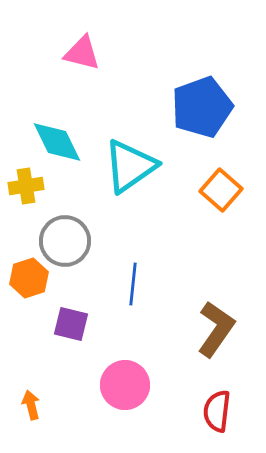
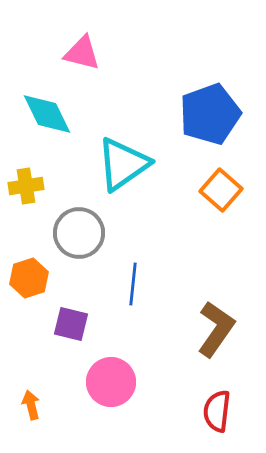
blue pentagon: moved 8 px right, 7 px down
cyan diamond: moved 10 px left, 28 px up
cyan triangle: moved 7 px left, 2 px up
gray circle: moved 14 px right, 8 px up
pink circle: moved 14 px left, 3 px up
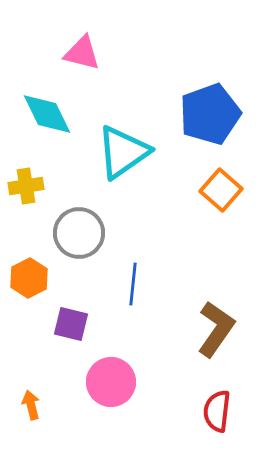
cyan triangle: moved 12 px up
orange hexagon: rotated 9 degrees counterclockwise
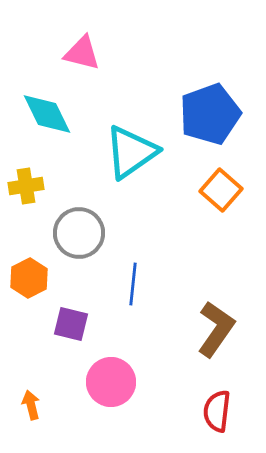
cyan triangle: moved 8 px right
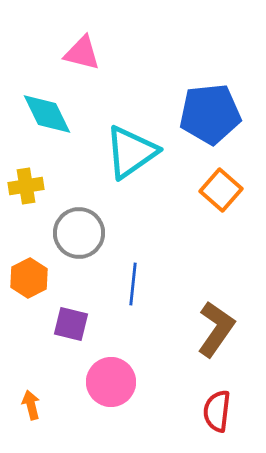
blue pentagon: rotated 14 degrees clockwise
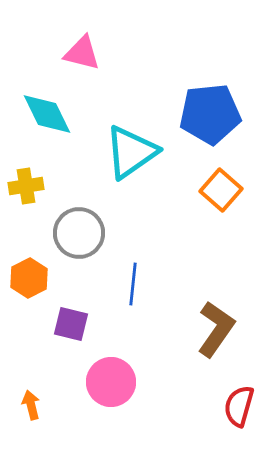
red semicircle: moved 22 px right, 5 px up; rotated 9 degrees clockwise
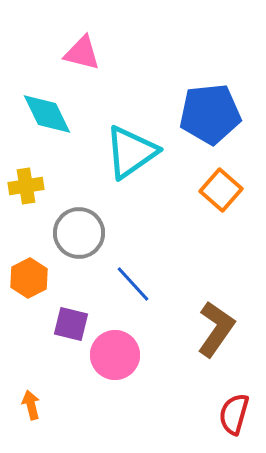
blue line: rotated 48 degrees counterclockwise
pink circle: moved 4 px right, 27 px up
red semicircle: moved 5 px left, 8 px down
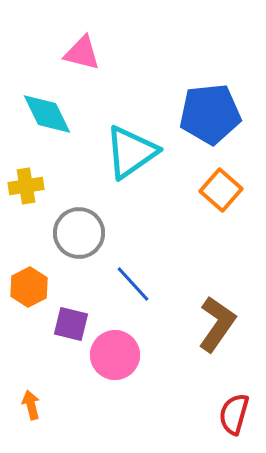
orange hexagon: moved 9 px down
brown L-shape: moved 1 px right, 5 px up
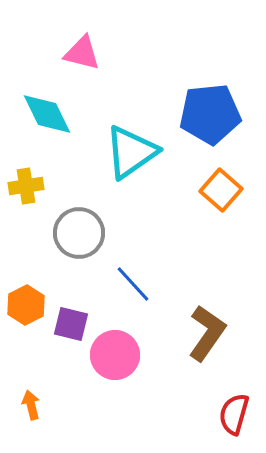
orange hexagon: moved 3 px left, 18 px down
brown L-shape: moved 10 px left, 9 px down
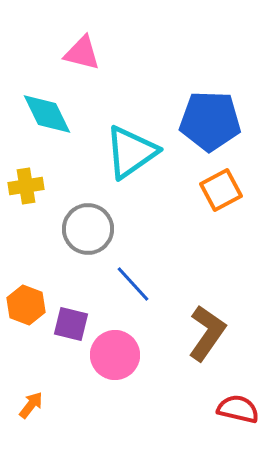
blue pentagon: moved 7 px down; rotated 8 degrees clockwise
orange square: rotated 21 degrees clockwise
gray circle: moved 9 px right, 4 px up
orange hexagon: rotated 12 degrees counterclockwise
orange arrow: rotated 52 degrees clockwise
red semicircle: moved 4 px right, 5 px up; rotated 87 degrees clockwise
